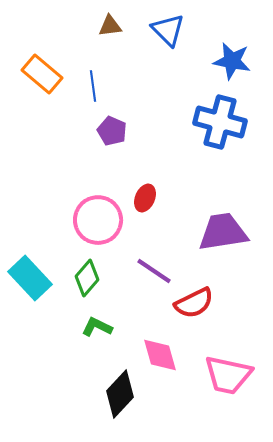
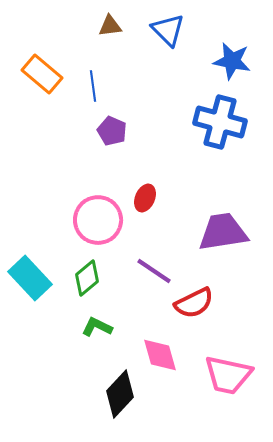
green diamond: rotated 9 degrees clockwise
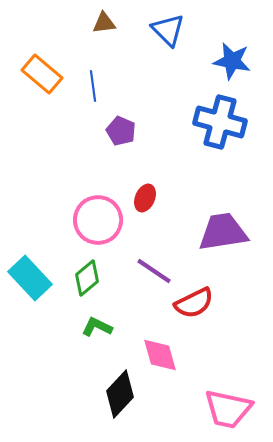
brown triangle: moved 6 px left, 3 px up
purple pentagon: moved 9 px right
pink trapezoid: moved 34 px down
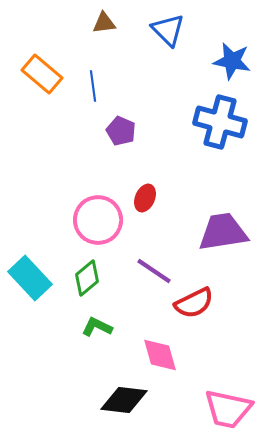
black diamond: moved 4 px right, 6 px down; rotated 54 degrees clockwise
